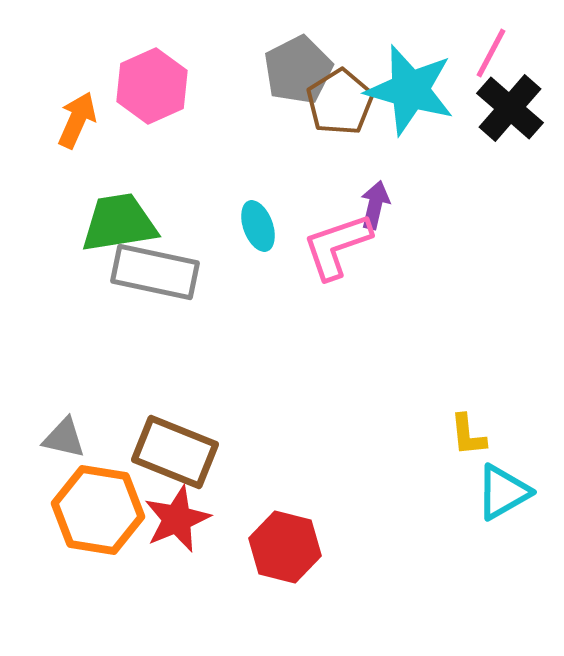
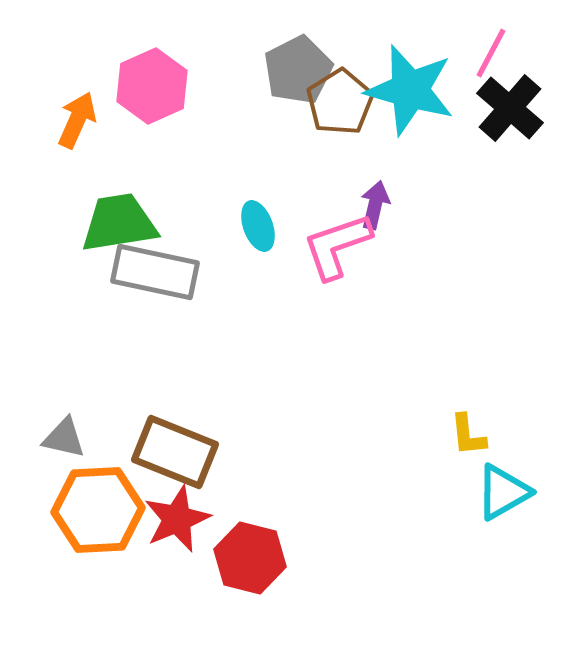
orange hexagon: rotated 12 degrees counterclockwise
red hexagon: moved 35 px left, 11 px down
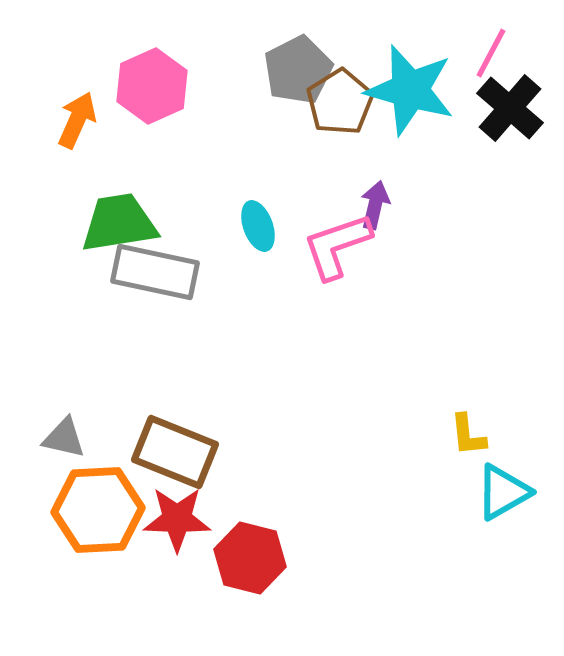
red star: rotated 24 degrees clockwise
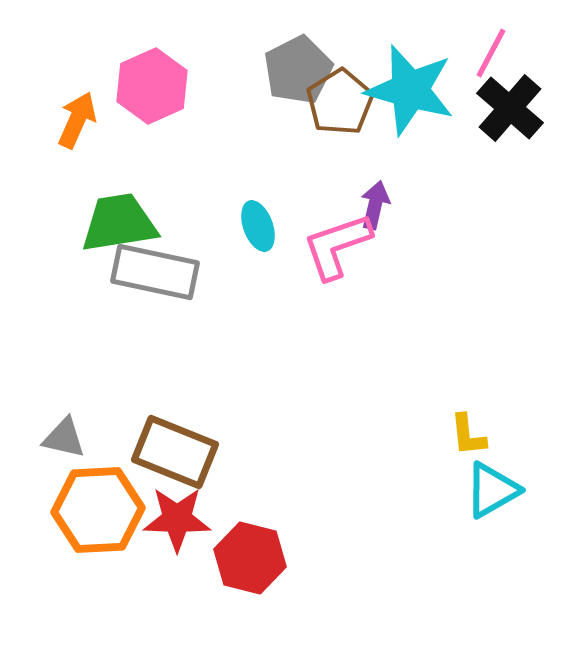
cyan triangle: moved 11 px left, 2 px up
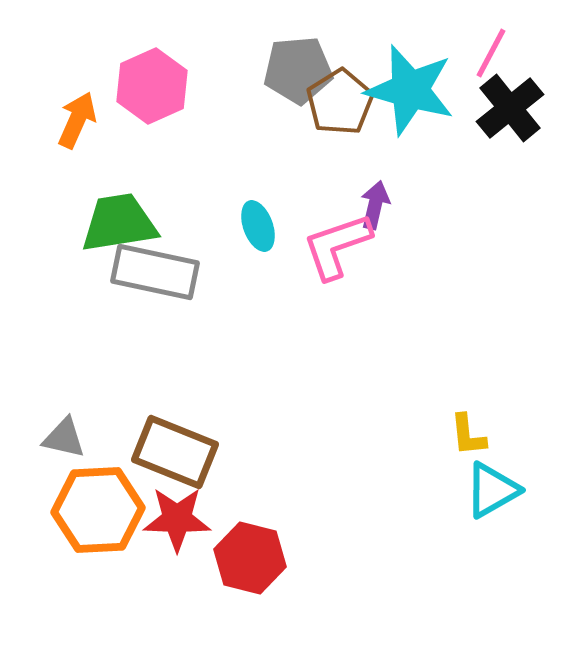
gray pentagon: rotated 22 degrees clockwise
black cross: rotated 10 degrees clockwise
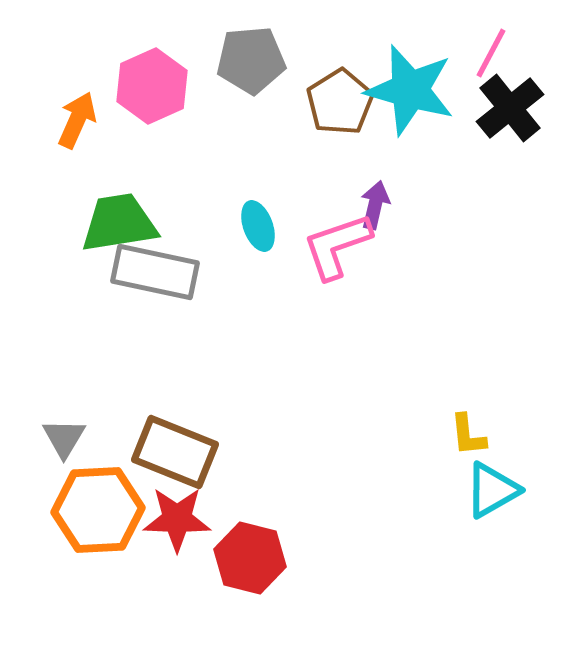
gray pentagon: moved 47 px left, 10 px up
gray triangle: rotated 48 degrees clockwise
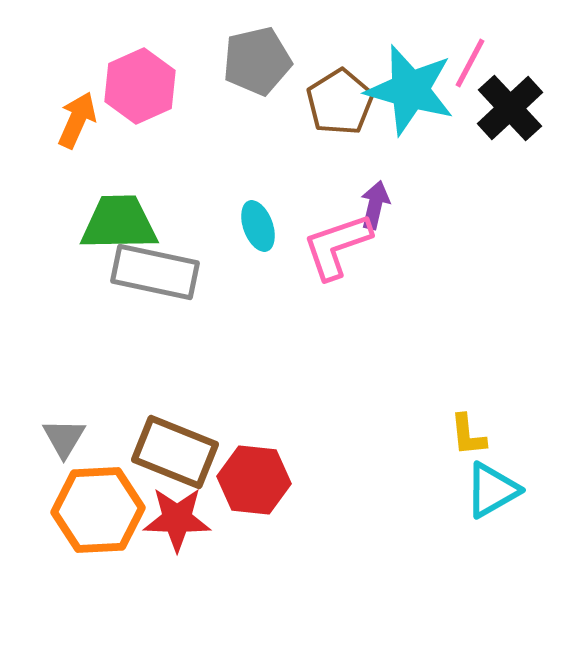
pink line: moved 21 px left, 10 px down
gray pentagon: moved 6 px right, 1 px down; rotated 8 degrees counterclockwise
pink hexagon: moved 12 px left
black cross: rotated 4 degrees counterclockwise
green trapezoid: rotated 8 degrees clockwise
red hexagon: moved 4 px right, 78 px up; rotated 8 degrees counterclockwise
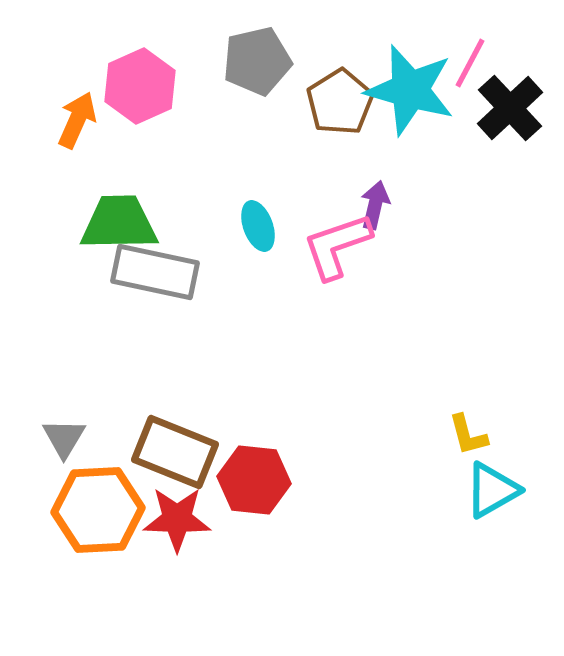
yellow L-shape: rotated 9 degrees counterclockwise
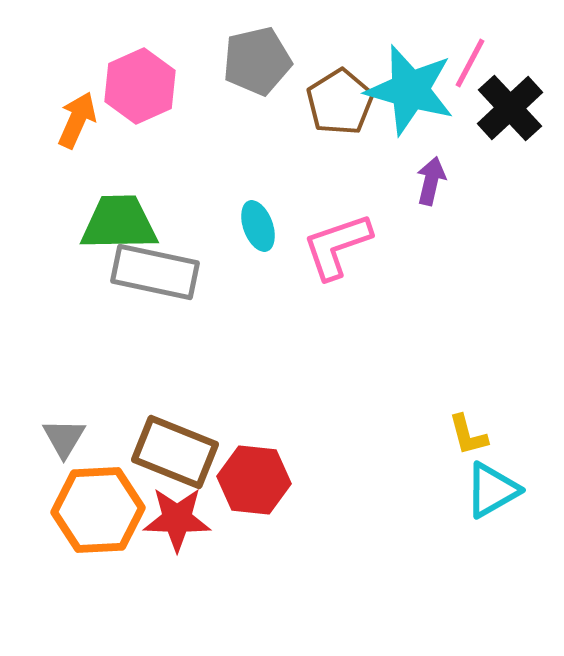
purple arrow: moved 56 px right, 24 px up
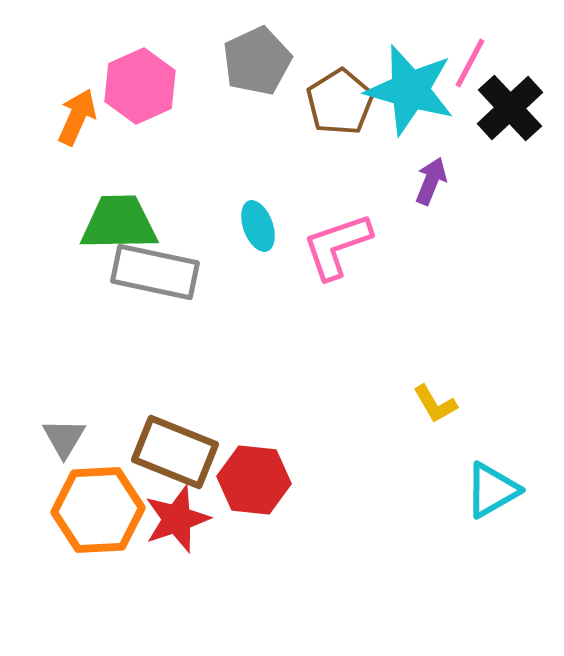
gray pentagon: rotated 12 degrees counterclockwise
orange arrow: moved 3 px up
purple arrow: rotated 9 degrees clockwise
yellow L-shape: moved 33 px left, 31 px up; rotated 15 degrees counterclockwise
red star: rotated 20 degrees counterclockwise
